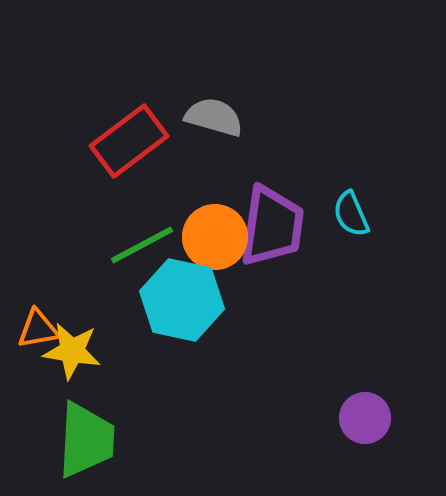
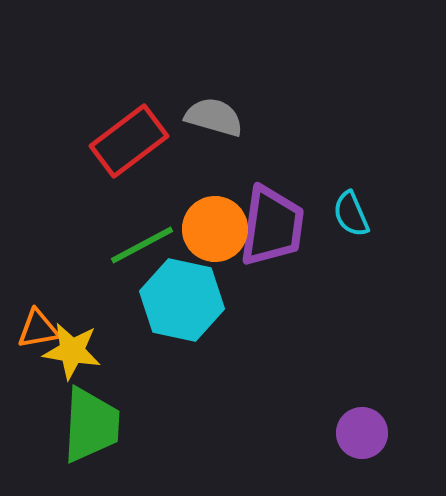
orange circle: moved 8 px up
purple circle: moved 3 px left, 15 px down
green trapezoid: moved 5 px right, 15 px up
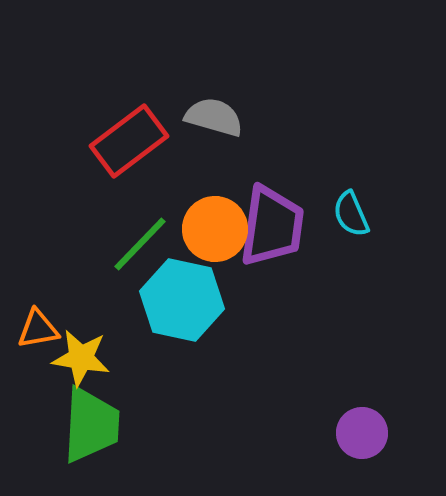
green line: moved 2 px left, 1 px up; rotated 18 degrees counterclockwise
yellow star: moved 9 px right, 7 px down
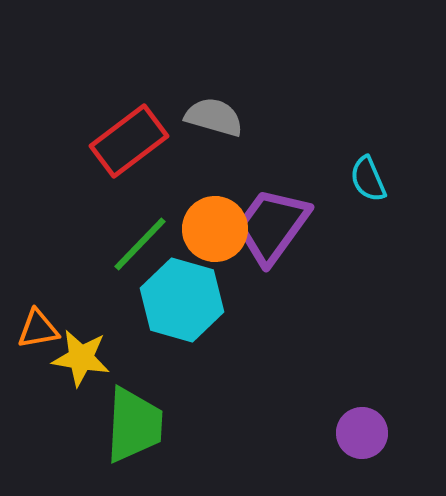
cyan semicircle: moved 17 px right, 35 px up
purple trapezoid: rotated 152 degrees counterclockwise
cyan hexagon: rotated 4 degrees clockwise
green trapezoid: moved 43 px right
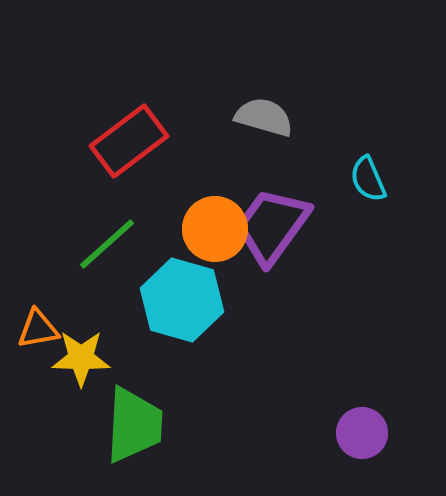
gray semicircle: moved 50 px right
green line: moved 33 px left; rotated 4 degrees clockwise
yellow star: rotated 8 degrees counterclockwise
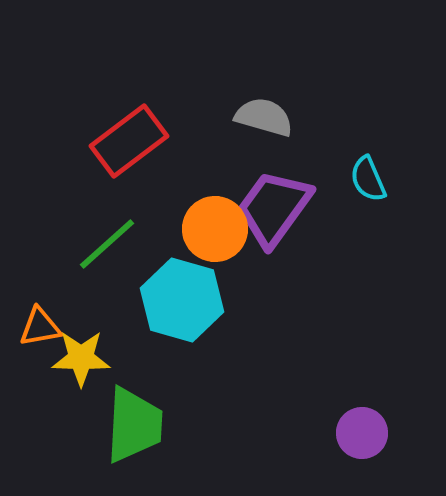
purple trapezoid: moved 2 px right, 18 px up
orange triangle: moved 2 px right, 2 px up
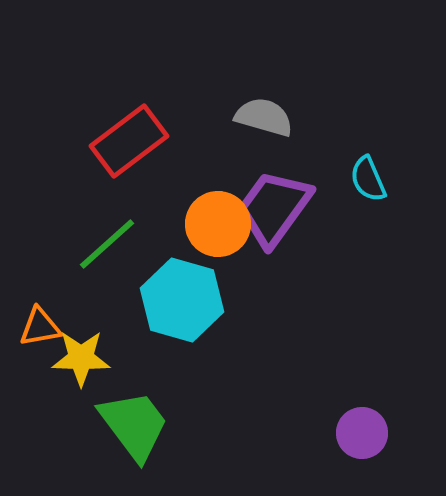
orange circle: moved 3 px right, 5 px up
green trapezoid: rotated 40 degrees counterclockwise
